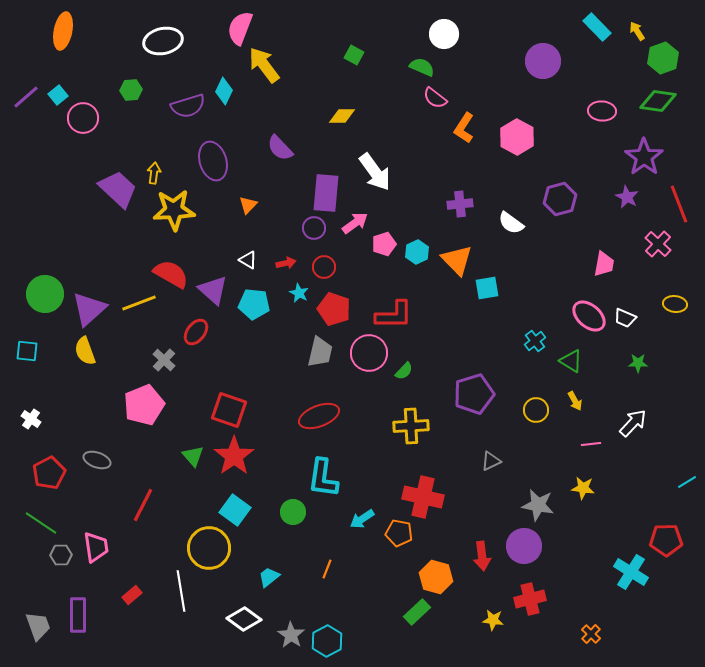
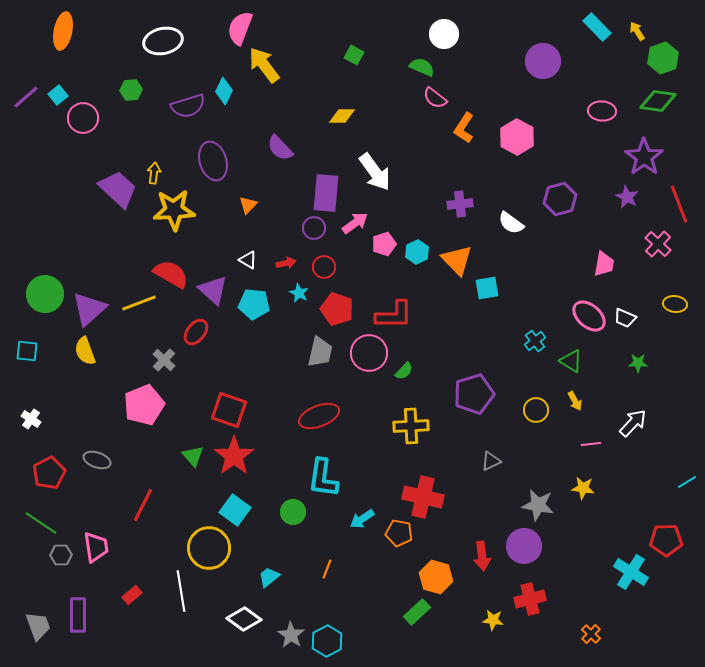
red pentagon at (334, 309): moved 3 px right
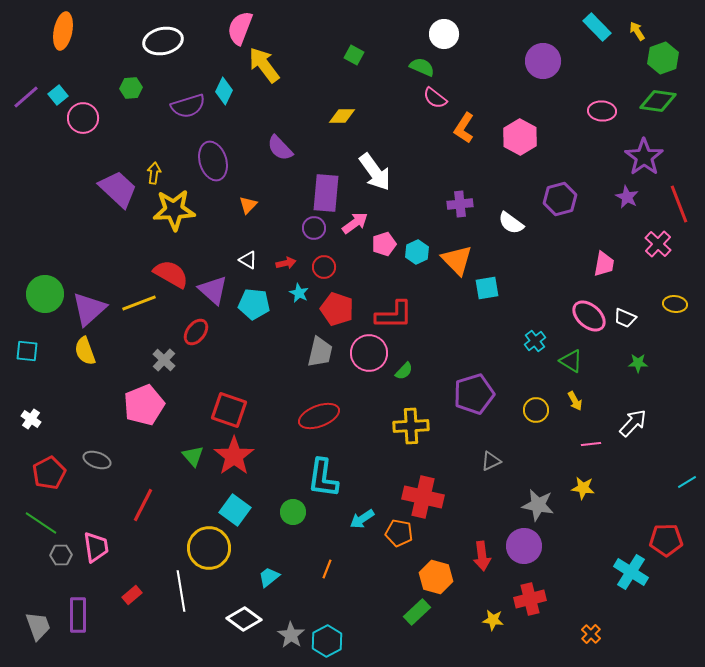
green hexagon at (131, 90): moved 2 px up
pink hexagon at (517, 137): moved 3 px right
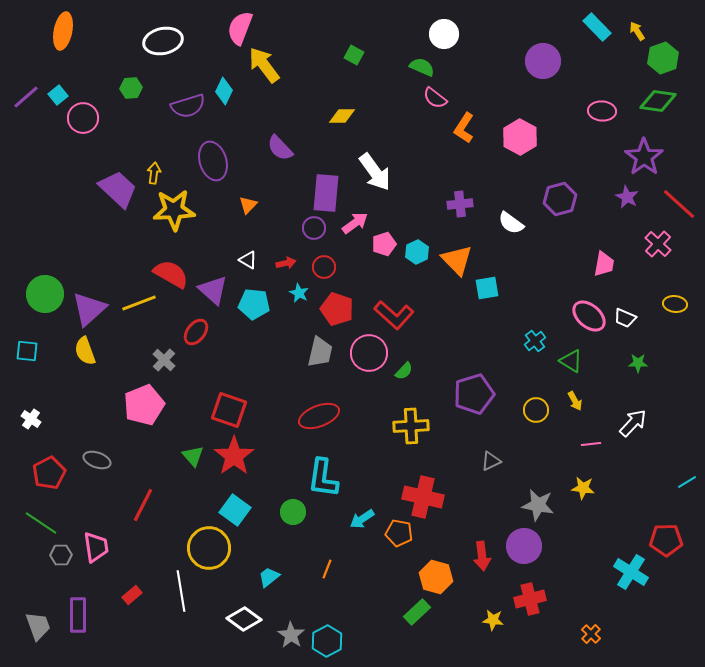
red line at (679, 204): rotated 27 degrees counterclockwise
red L-shape at (394, 315): rotated 42 degrees clockwise
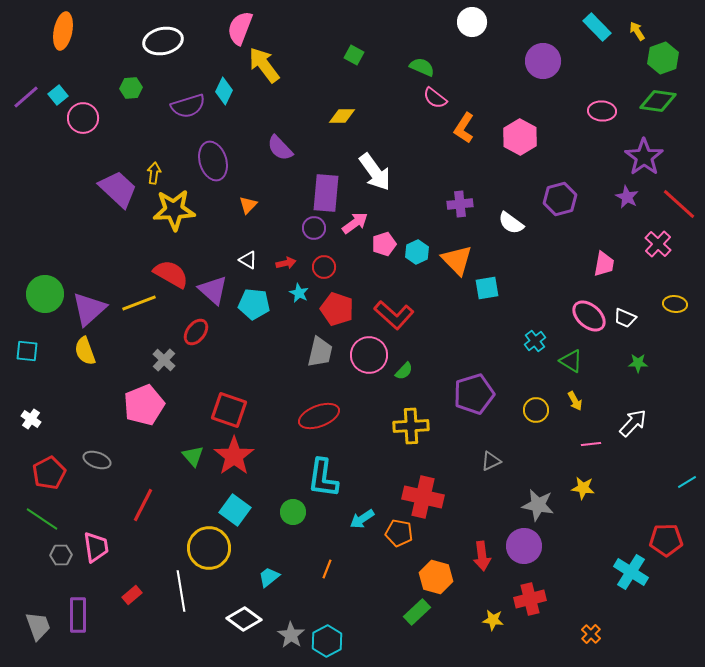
white circle at (444, 34): moved 28 px right, 12 px up
pink circle at (369, 353): moved 2 px down
green line at (41, 523): moved 1 px right, 4 px up
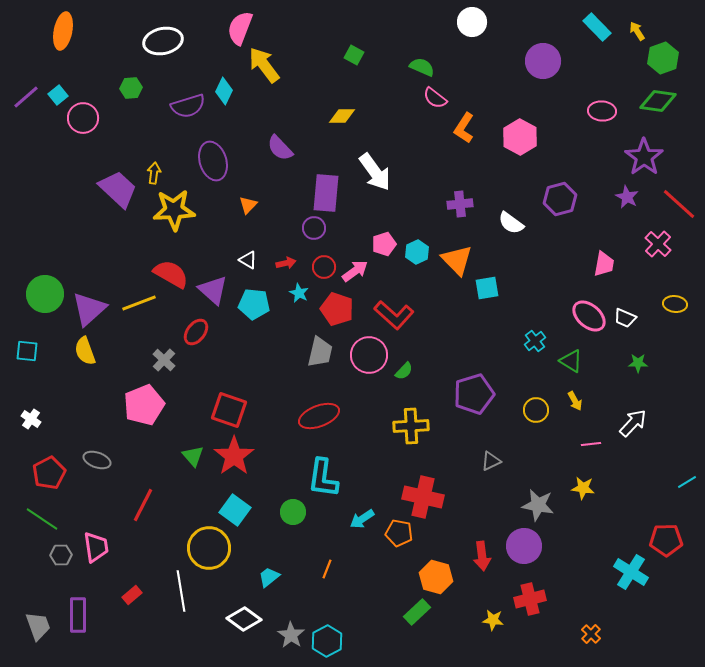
pink arrow at (355, 223): moved 48 px down
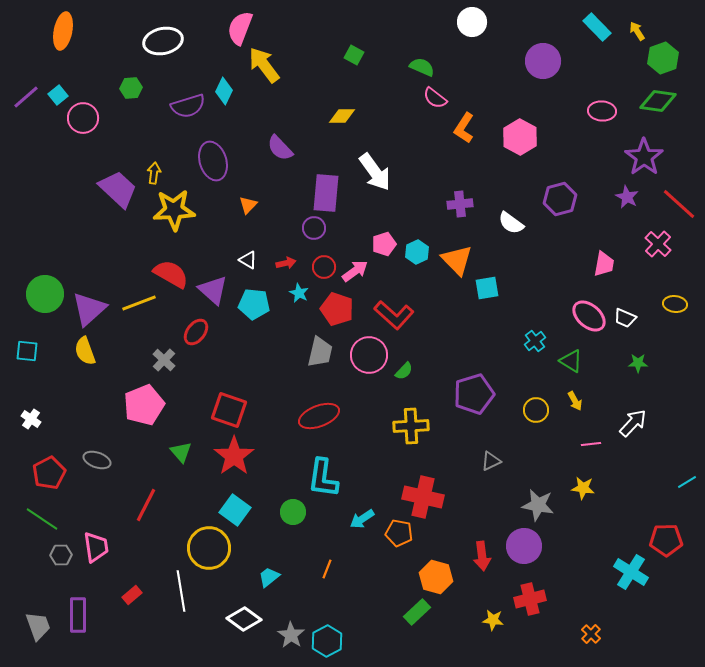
green triangle at (193, 456): moved 12 px left, 4 px up
red line at (143, 505): moved 3 px right
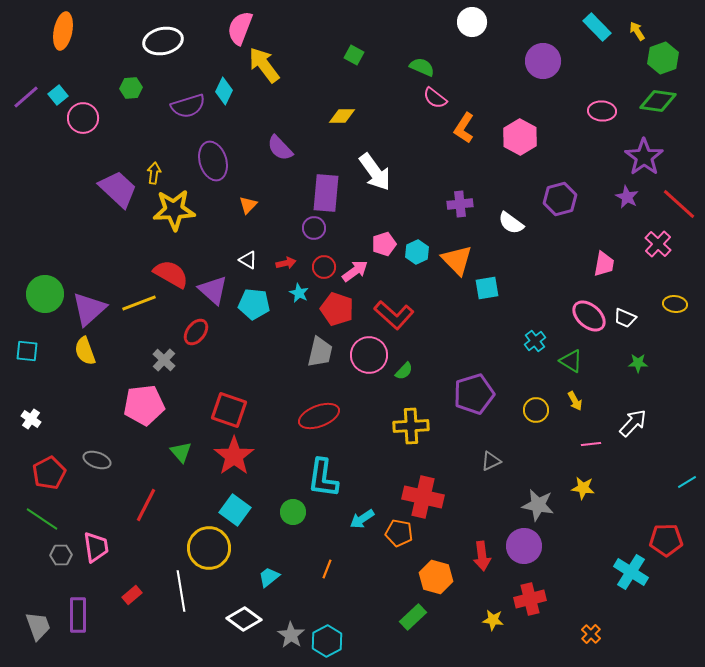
pink pentagon at (144, 405): rotated 15 degrees clockwise
green rectangle at (417, 612): moved 4 px left, 5 px down
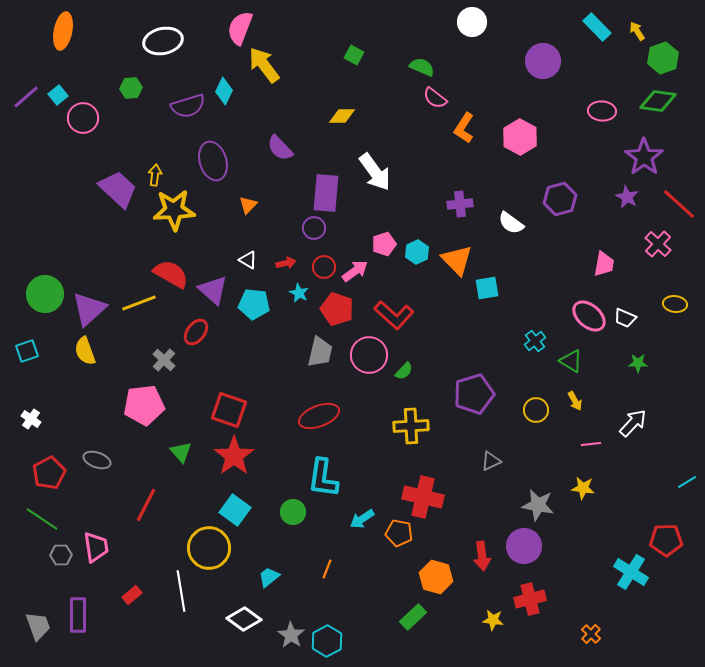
yellow arrow at (154, 173): moved 1 px right, 2 px down
cyan square at (27, 351): rotated 25 degrees counterclockwise
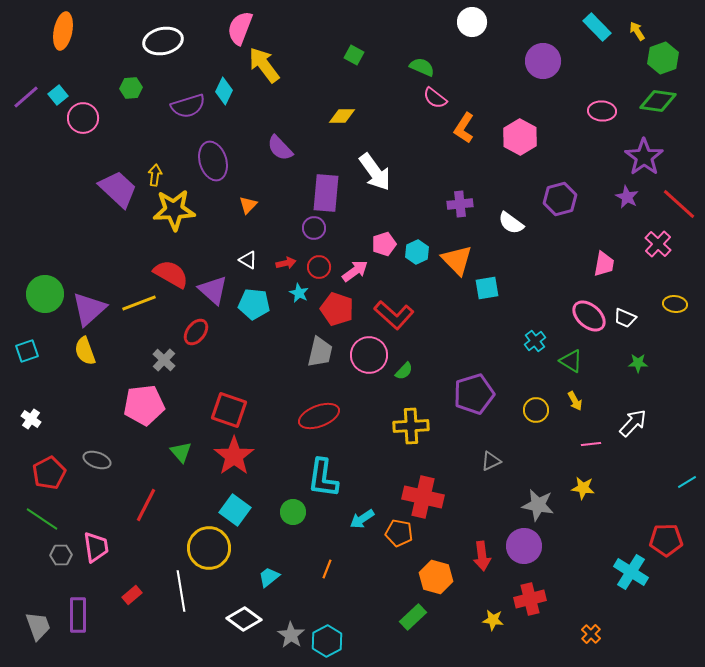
red circle at (324, 267): moved 5 px left
